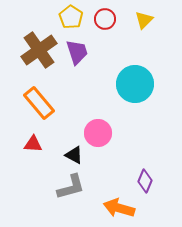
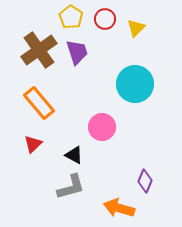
yellow triangle: moved 8 px left, 8 px down
pink circle: moved 4 px right, 6 px up
red triangle: rotated 48 degrees counterclockwise
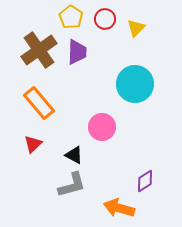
purple trapezoid: rotated 20 degrees clockwise
purple diamond: rotated 35 degrees clockwise
gray L-shape: moved 1 px right, 2 px up
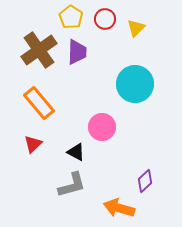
black triangle: moved 2 px right, 3 px up
purple diamond: rotated 10 degrees counterclockwise
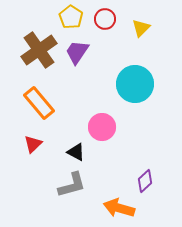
yellow triangle: moved 5 px right
purple trapezoid: rotated 148 degrees counterclockwise
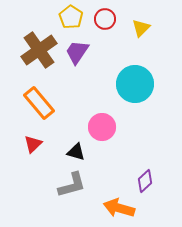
black triangle: rotated 12 degrees counterclockwise
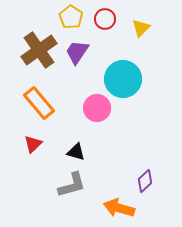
cyan circle: moved 12 px left, 5 px up
pink circle: moved 5 px left, 19 px up
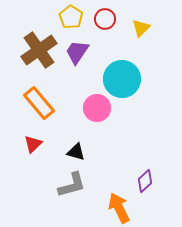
cyan circle: moved 1 px left
orange arrow: rotated 48 degrees clockwise
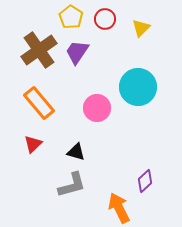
cyan circle: moved 16 px right, 8 px down
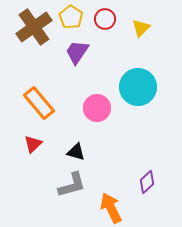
brown cross: moved 5 px left, 23 px up
purple diamond: moved 2 px right, 1 px down
orange arrow: moved 8 px left
